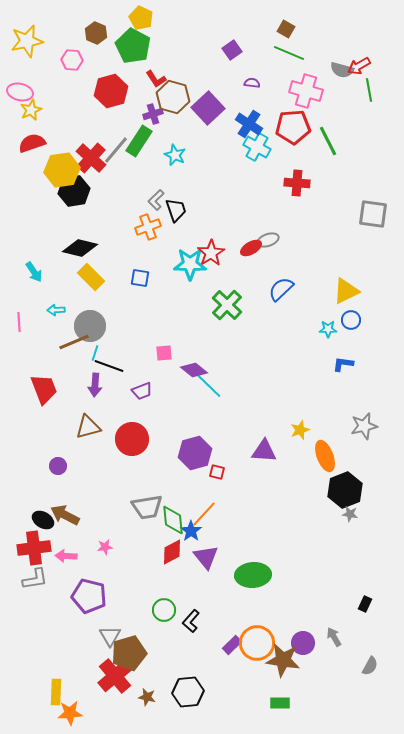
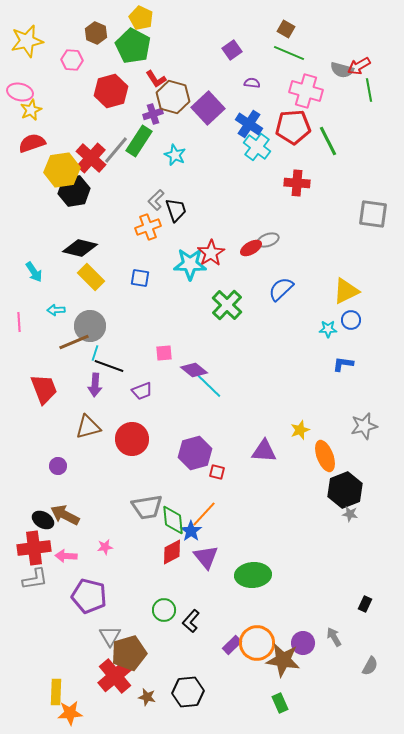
cyan cross at (257, 147): rotated 8 degrees clockwise
green rectangle at (280, 703): rotated 66 degrees clockwise
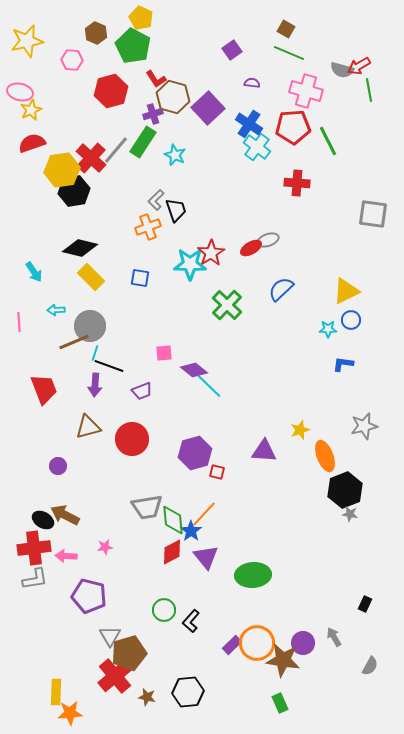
green rectangle at (139, 141): moved 4 px right, 1 px down
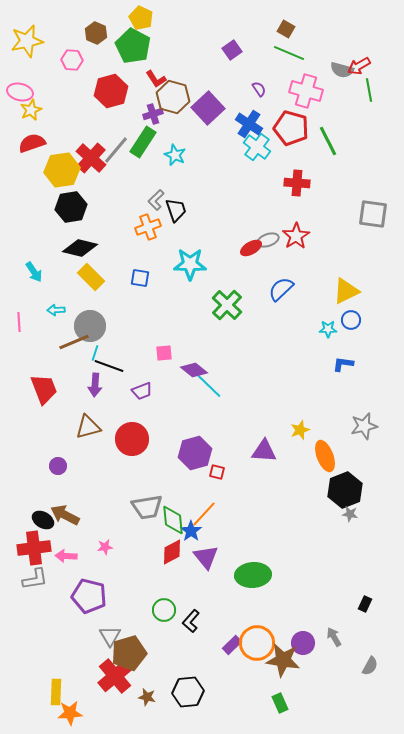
purple semicircle at (252, 83): moved 7 px right, 6 px down; rotated 49 degrees clockwise
red pentagon at (293, 127): moved 2 px left, 1 px down; rotated 20 degrees clockwise
black hexagon at (74, 191): moved 3 px left, 16 px down
red star at (211, 253): moved 85 px right, 17 px up
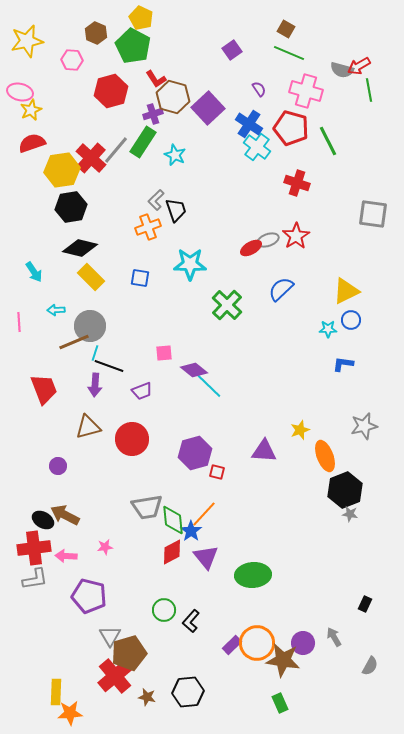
red cross at (297, 183): rotated 15 degrees clockwise
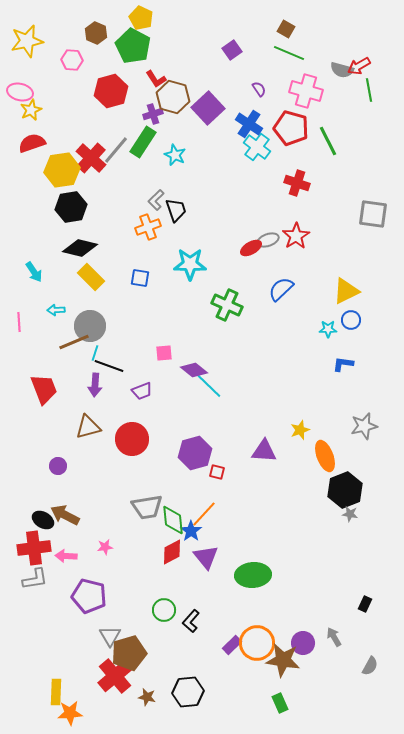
green cross at (227, 305): rotated 20 degrees counterclockwise
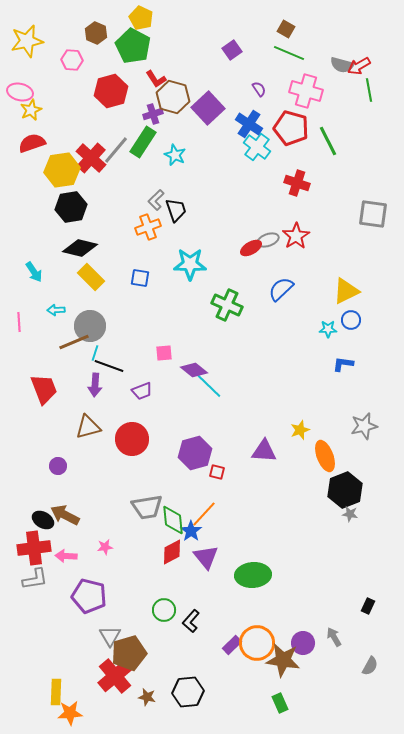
gray semicircle at (342, 70): moved 5 px up
black rectangle at (365, 604): moved 3 px right, 2 px down
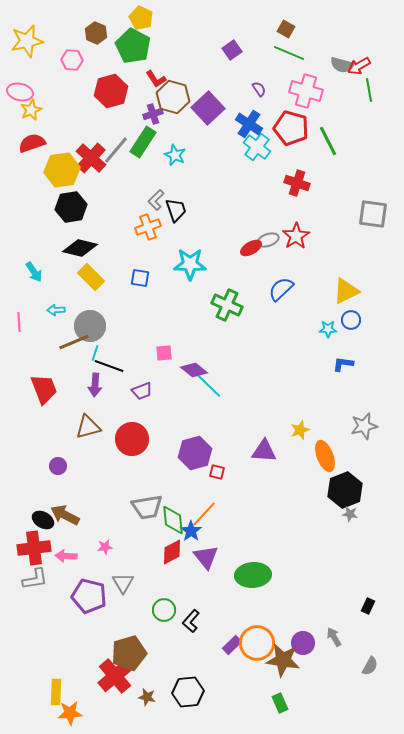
gray triangle at (110, 636): moved 13 px right, 53 px up
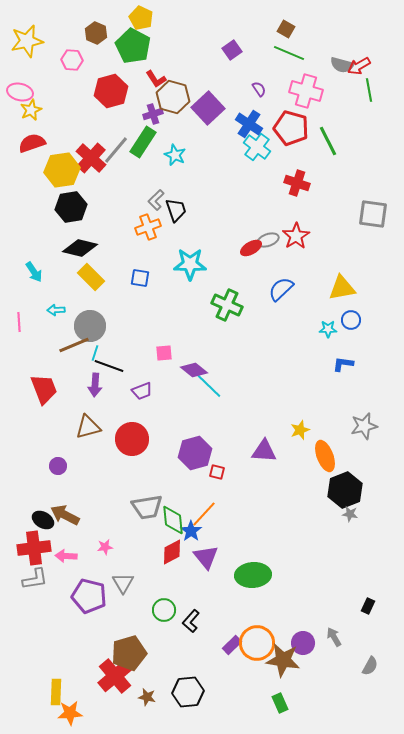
yellow triangle at (346, 291): moved 4 px left, 3 px up; rotated 16 degrees clockwise
brown line at (74, 342): moved 3 px down
